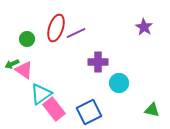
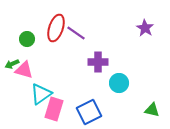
purple star: moved 1 px right, 1 px down
purple line: rotated 60 degrees clockwise
pink triangle: rotated 18 degrees counterclockwise
pink rectangle: rotated 55 degrees clockwise
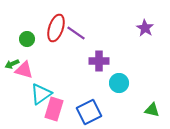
purple cross: moved 1 px right, 1 px up
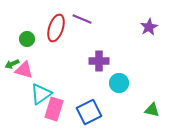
purple star: moved 4 px right, 1 px up; rotated 12 degrees clockwise
purple line: moved 6 px right, 14 px up; rotated 12 degrees counterclockwise
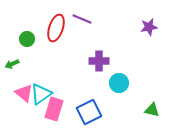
purple star: rotated 18 degrees clockwise
pink triangle: moved 23 px down; rotated 24 degrees clockwise
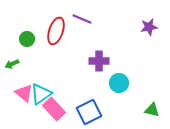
red ellipse: moved 3 px down
pink rectangle: rotated 60 degrees counterclockwise
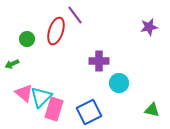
purple line: moved 7 px left, 4 px up; rotated 30 degrees clockwise
cyan triangle: moved 3 px down; rotated 10 degrees counterclockwise
pink rectangle: rotated 60 degrees clockwise
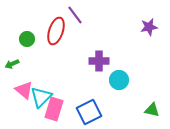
cyan circle: moved 3 px up
pink triangle: moved 3 px up
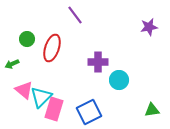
red ellipse: moved 4 px left, 17 px down
purple cross: moved 1 px left, 1 px down
green triangle: rotated 21 degrees counterclockwise
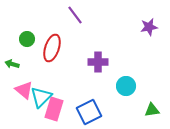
green arrow: rotated 40 degrees clockwise
cyan circle: moved 7 px right, 6 px down
